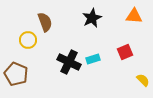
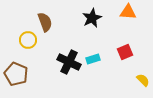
orange triangle: moved 6 px left, 4 px up
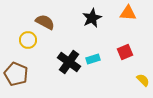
orange triangle: moved 1 px down
brown semicircle: rotated 42 degrees counterclockwise
black cross: rotated 10 degrees clockwise
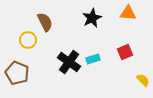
brown semicircle: rotated 36 degrees clockwise
brown pentagon: moved 1 px right, 1 px up
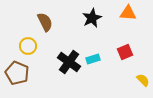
yellow circle: moved 6 px down
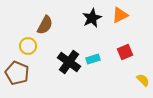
orange triangle: moved 8 px left, 2 px down; rotated 30 degrees counterclockwise
brown semicircle: moved 3 px down; rotated 54 degrees clockwise
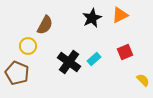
cyan rectangle: moved 1 px right; rotated 24 degrees counterclockwise
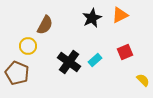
cyan rectangle: moved 1 px right, 1 px down
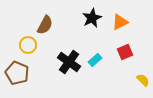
orange triangle: moved 7 px down
yellow circle: moved 1 px up
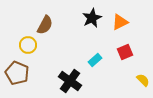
black cross: moved 1 px right, 19 px down
